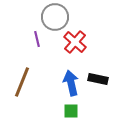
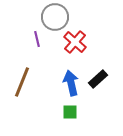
black rectangle: rotated 54 degrees counterclockwise
green square: moved 1 px left, 1 px down
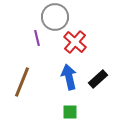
purple line: moved 1 px up
blue arrow: moved 2 px left, 6 px up
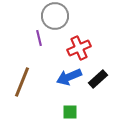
gray circle: moved 1 px up
purple line: moved 2 px right
red cross: moved 4 px right, 6 px down; rotated 25 degrees clockwise
blue arrow: rotated 100 degrees counterclockwise
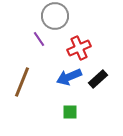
purple line: moved 1 px down; rotated 21 degrees counterclockwise
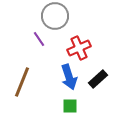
blue arrow: rotated 85 degrees counterclockwise
green square: moved 6 px up
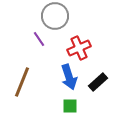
black rectangle: moved 3 px down
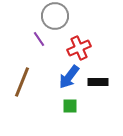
blue arrow: rotated 55 degrees clockwise
black rectangle: rotated 42 degrees clockwise
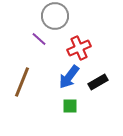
purple line: rotated 14 degrees counterclockwise
black rectangle: rotated 30 degrees counterclockwise
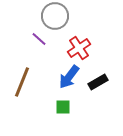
red cross: rotated 10 degrees counterclockwise
green square: moved 7 px left, 1 px down
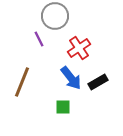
purple line: rotated 21 degrees clockwise
blue arrow: moved 2 px right, 1 px down; rotated 75 degrees counterclockwise
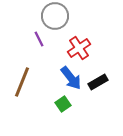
green square: moved 3 px up; rotated 35 degrees counterclockwise
